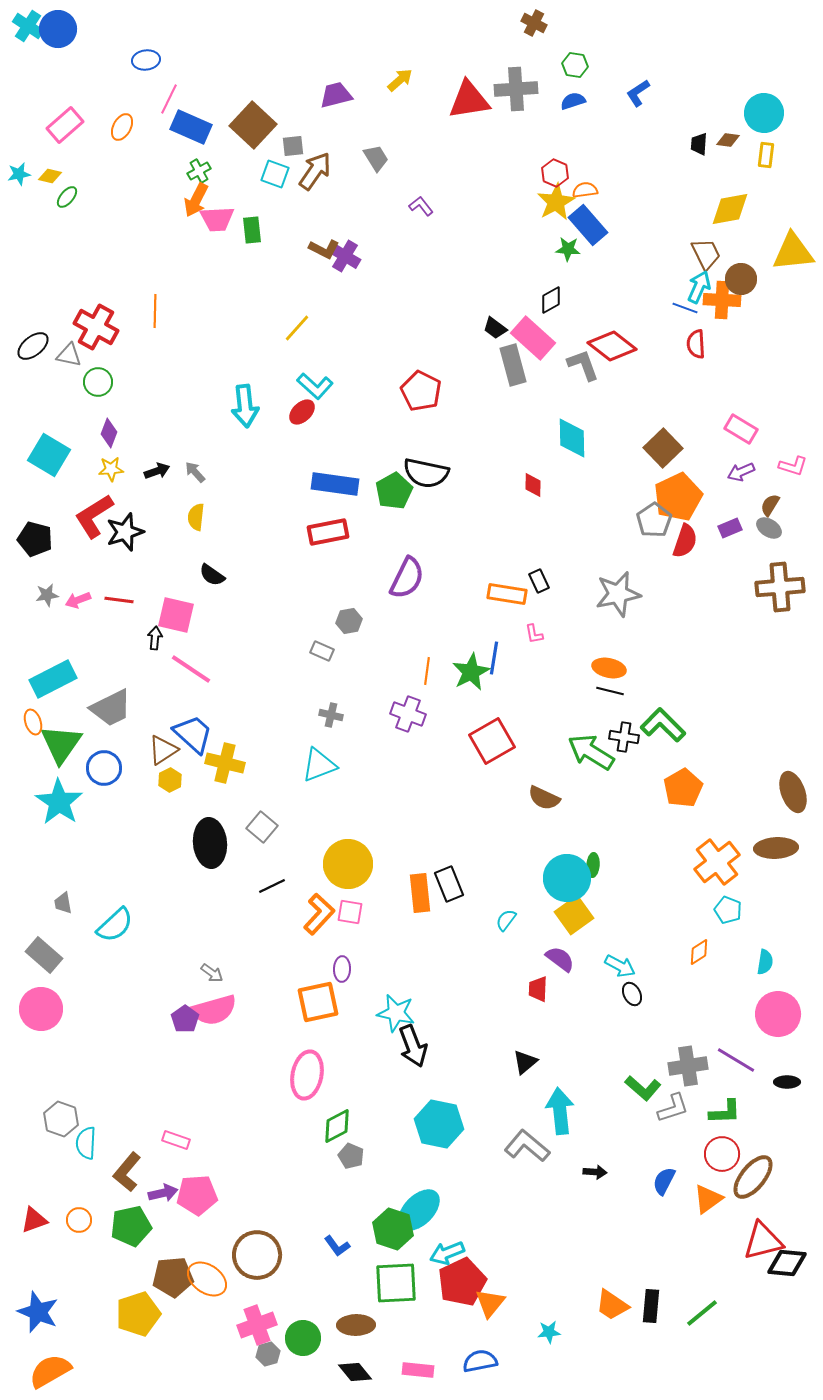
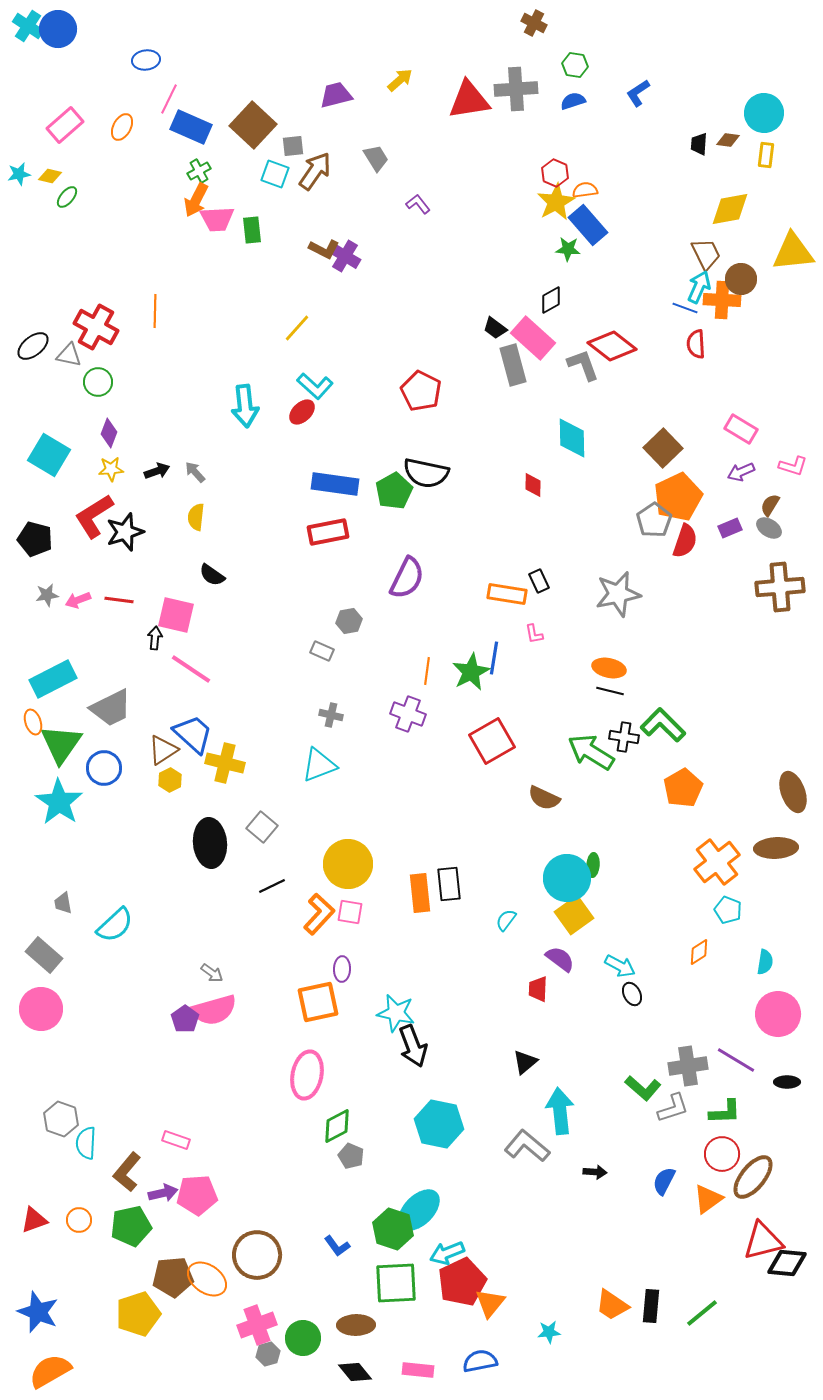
purple L-shape at (421, 206): moved 3 px left, 2 px up
black rectangle at (449, 884): rotated 16 degrees clockwise
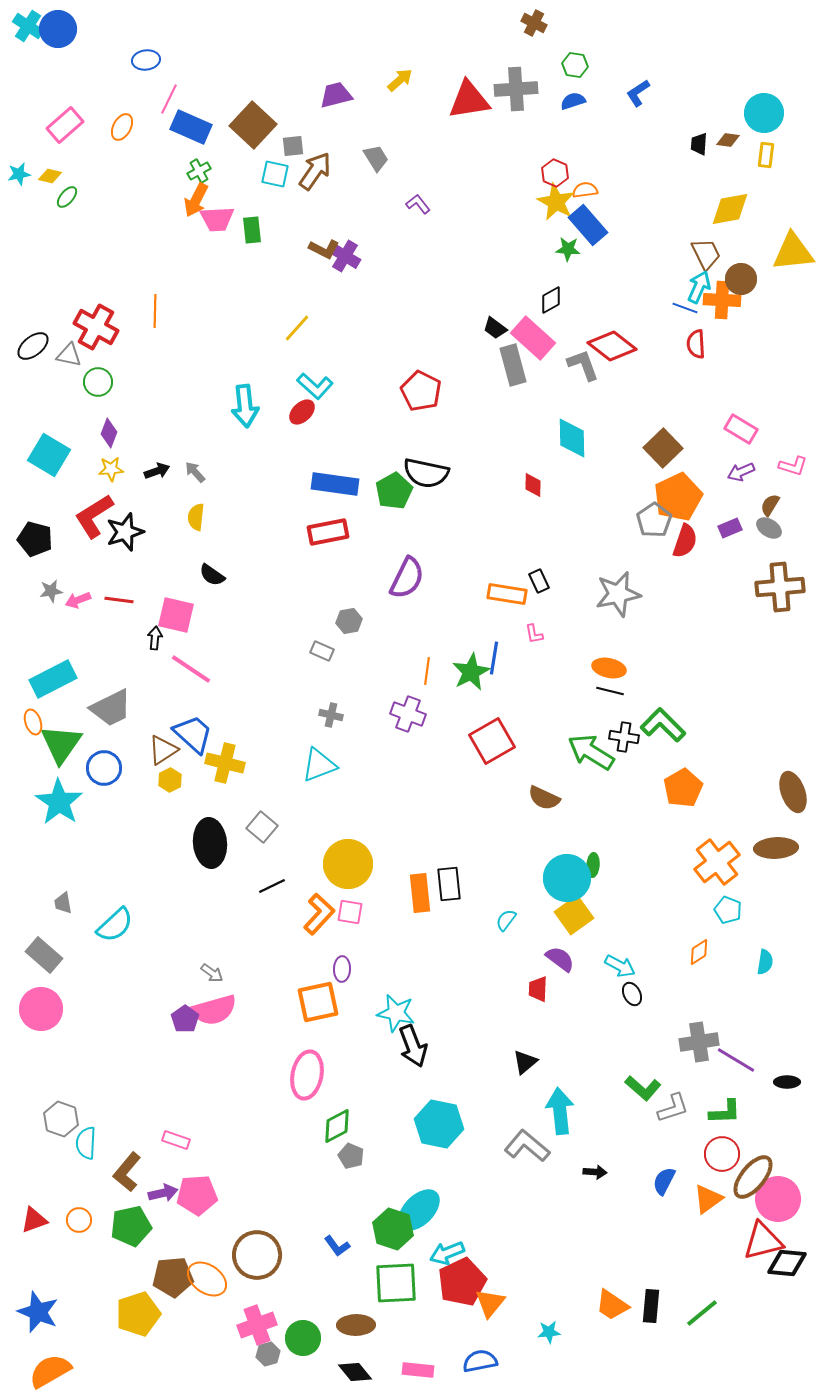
cyan square at (275, 174): rotated 8 degrees counterclockwise
yellow star at (556, 202): rotated 15 degrees counterclockwise
gray star at (47, 595): moved 4 px right, 4 px up
pink circle at (778, 1014): moved 185 px down
gray cross at (688, 1066): moved 11 px right, 24 px up
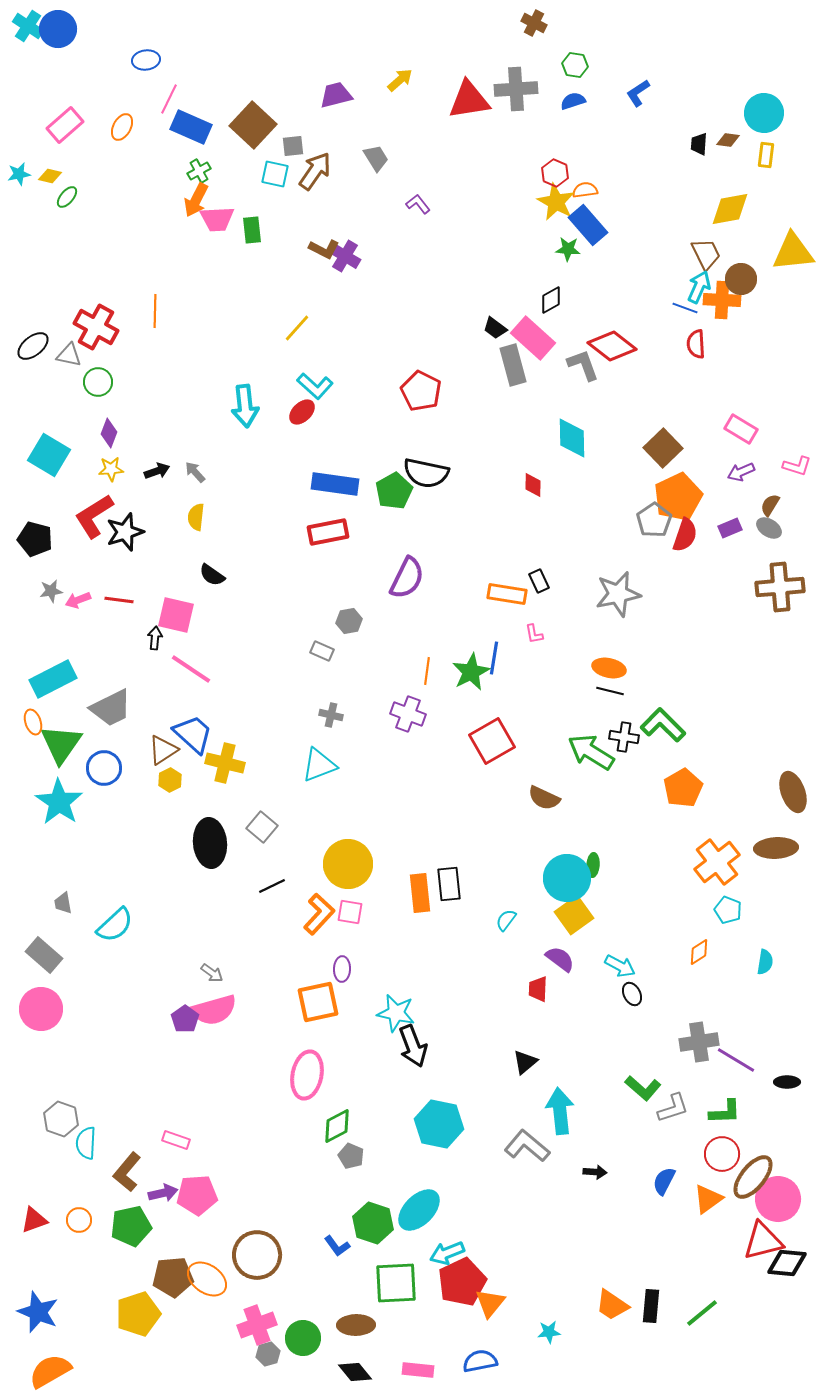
pink L-shape at (793, 466): moved 4 px right
red semicircle at (685, 541): moved 6 px up
green hexagon at (393, 1229): moved 20 px left, 6 px up
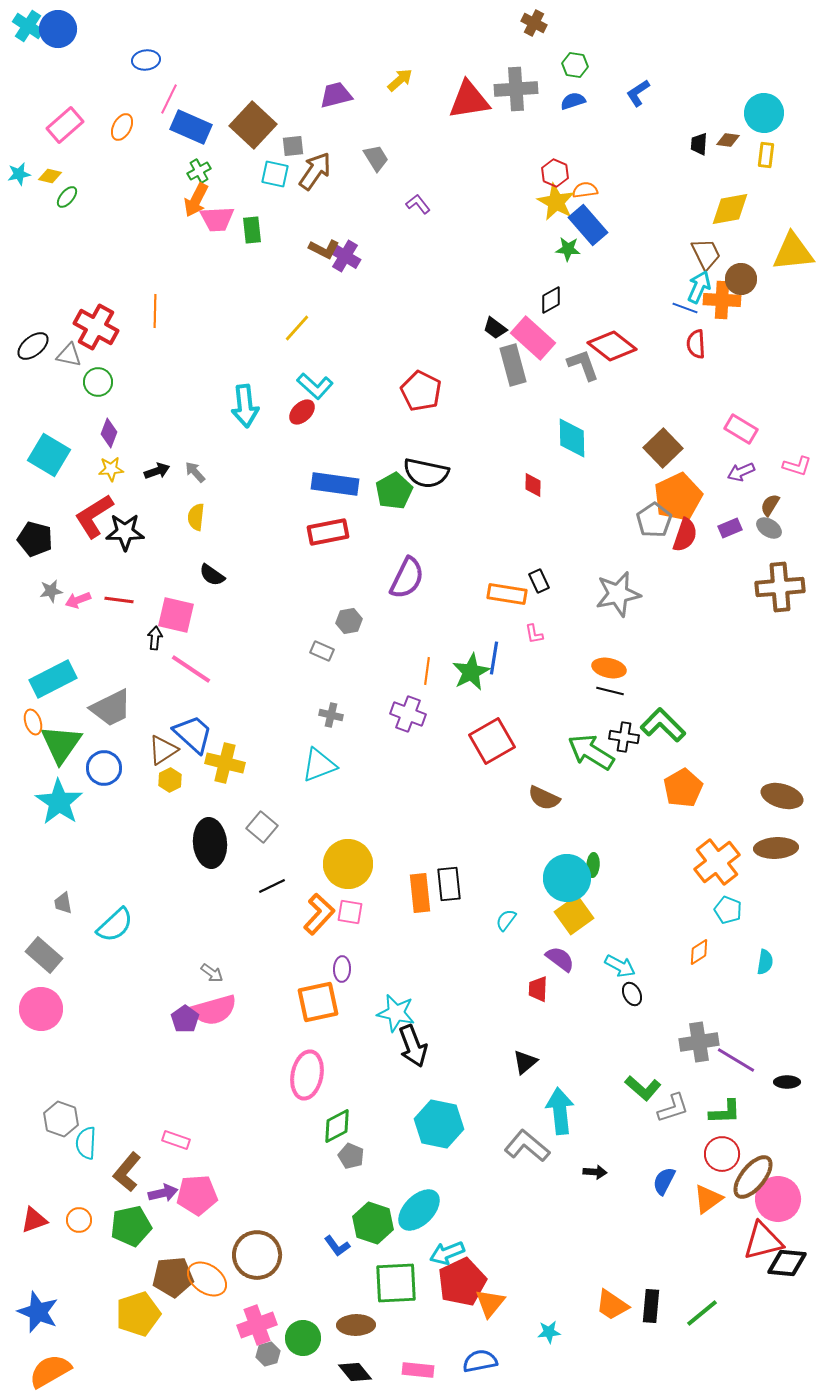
black star at (125, 532): rotated 18 degrees clockwise
brown ellipse at (793, 792): moved 11 px left, 4 px down; rotated 54 degrees counterclockwise
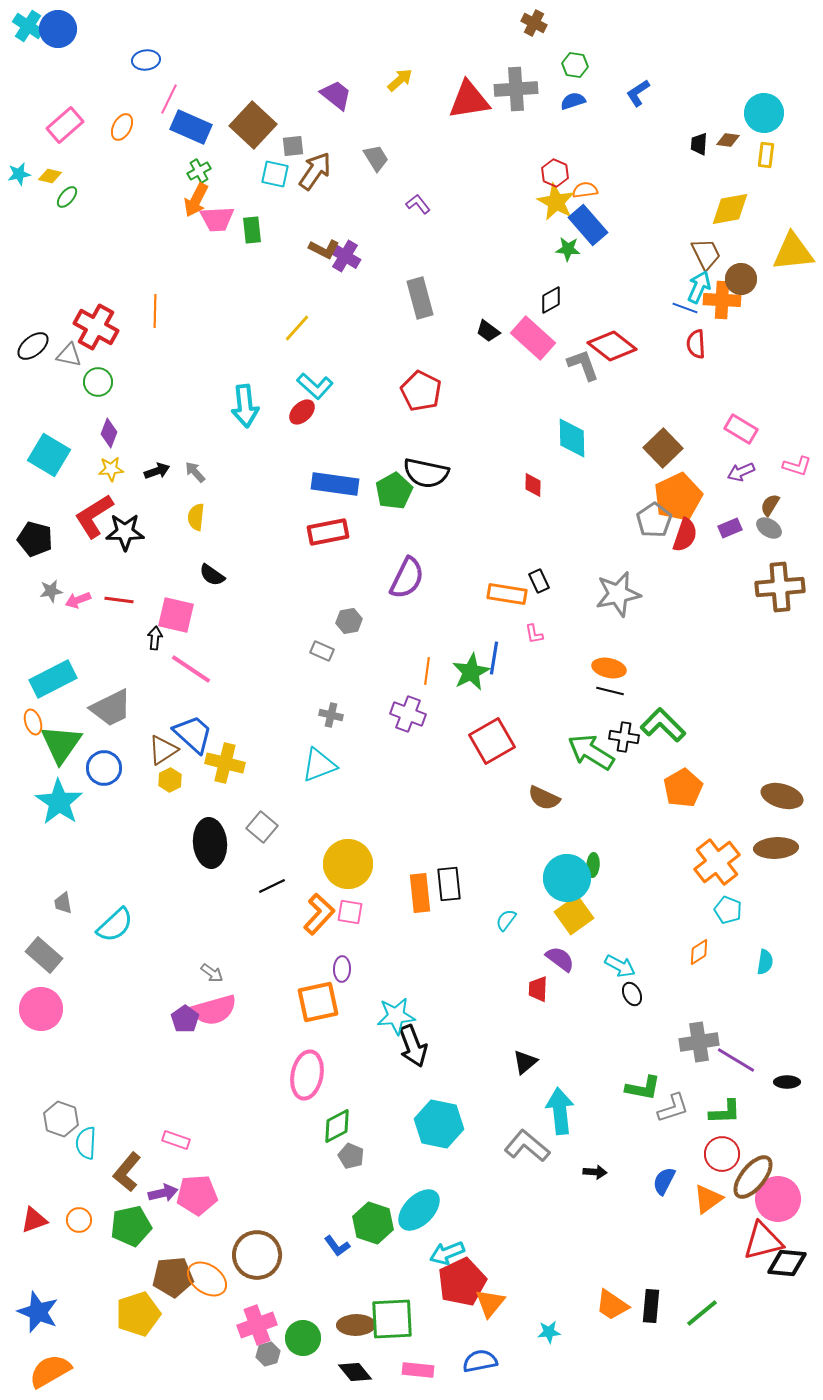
purple trapezoid at (336, 95): rotated 52 degrees clockwise
black trapezoid at (495, 328): moved 7 px left, 3 px down
gray rectangle at (513, 365): moved 93 px left, 67 px up
cyan star at (396, 1013): moved 3 px down; rotated 18 degrees counterclockwise
green L-shape at (643, 1088): rotated 30 degrees counterclockwise
green square at (396, 1283): moved 4 px left, 36 px down
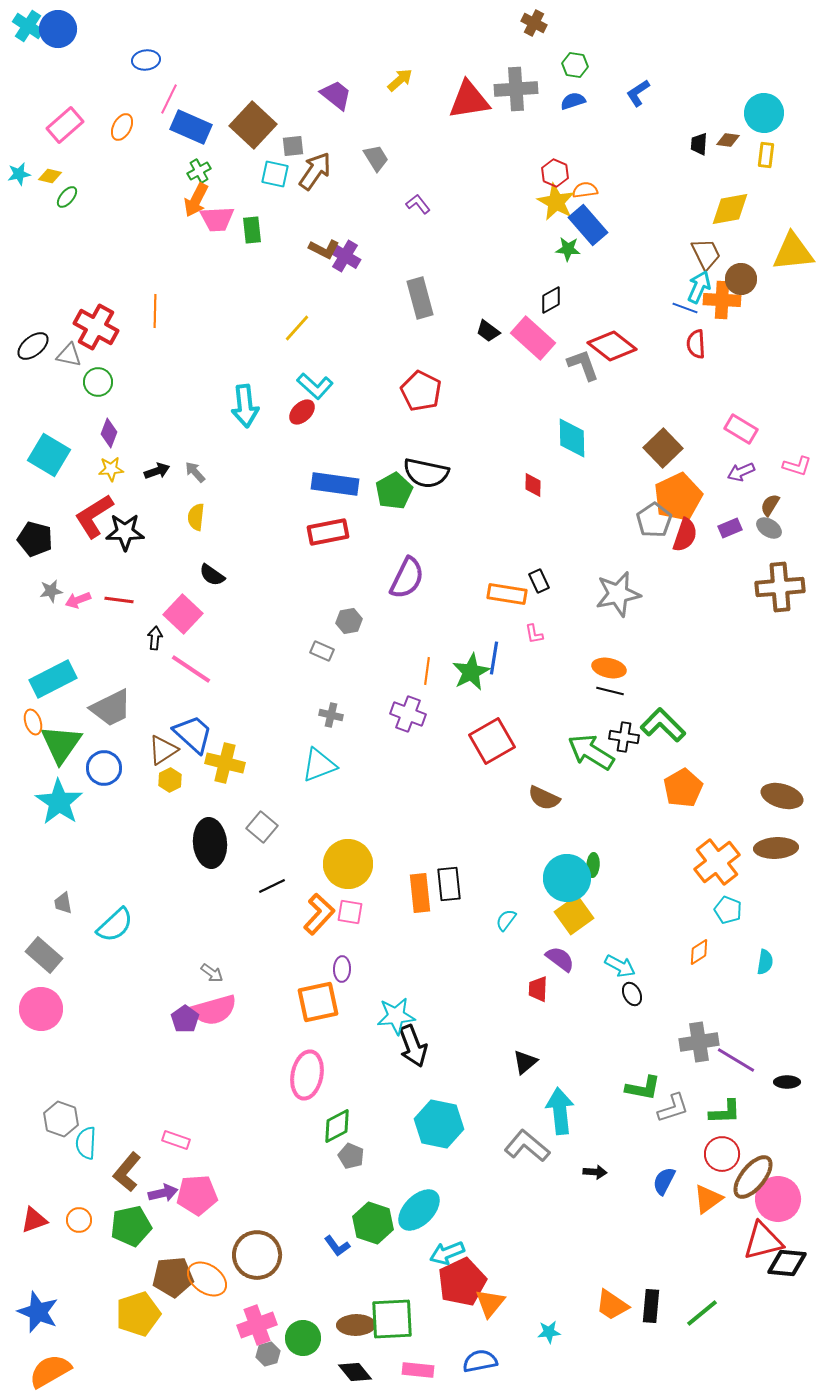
pink square at (176, 615): moved 7 px right, 1 px up; rotated 30 degrees clockwise
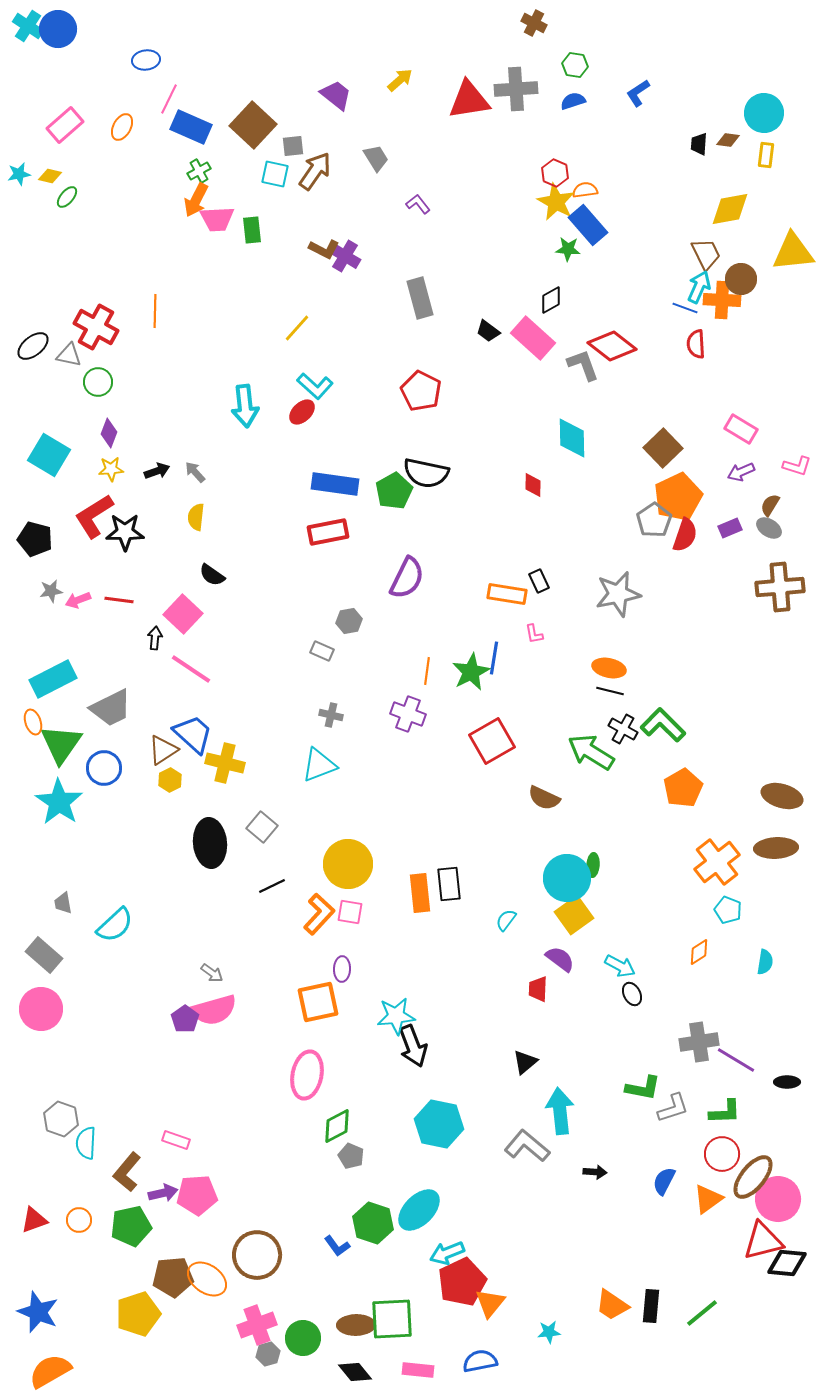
black cross at (624, 737): moved 1 px left, 8 px up; rotated 20 degrees clockwise
